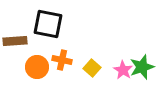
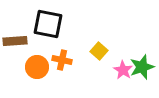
yellow square: moved 7 px right, 17 px up
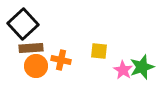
black square: moved 25 px left; rotated 36 degrees clockwise
brown rectangle: moved 16 px right, 7 px down
yellow square: rotated 36 degrees counterclockwise
orange cross: moved 1 px left
orange circle: moved 1 px left, 1 px up
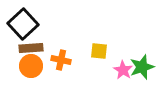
orange circle: moved 5 px left
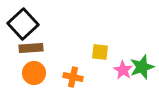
yellow square: moved 1 px right, 1 px down
orange cross: moved 12 px right, 17 px down
orange circle: moved 3 px right, 7 px down
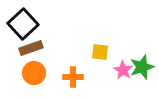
brown rectangle: rotated 15 degrees counterclockwise
orange cross: rotated 12 degrees counterclockwise
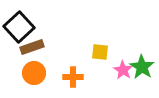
black square: moved 4 px left, 3 px down
brown rectangle: moved 1 px right, 1 px up
green star: rotated 20 degrees counterclockwise
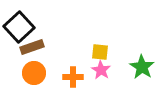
pink star: moved 22 px left
